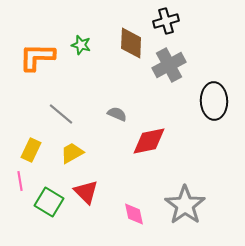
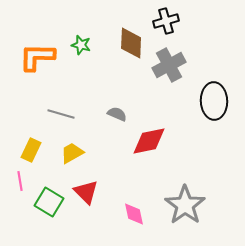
gray line: rotated 24 degrees counterclockwise
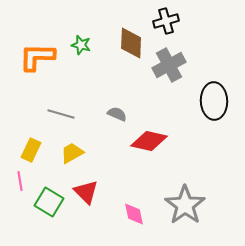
red diamond: rotated 24 degrees clockwise
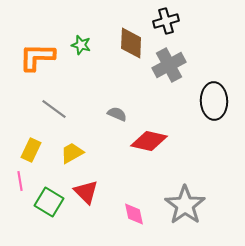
gray line: moved 7 px left, 5 px up; rotated 20 degrees clockwise
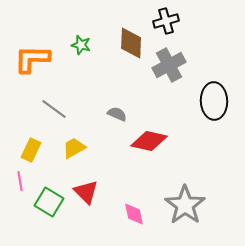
orange L-shape: moved 5 px left, 2 px down
yellow trapezoid: moved 2 px right, 5 px up
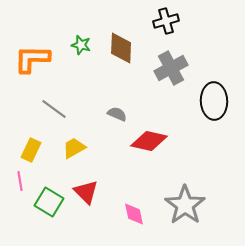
brown diamond: moved 10 px left, 5 px down
gray cross: moved 2 px right, 3 px down
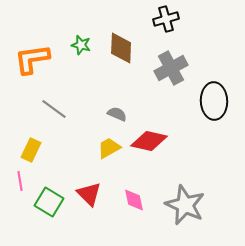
black cross: moved 2 px up
orange L-shape: rotated 9 degrees counterclockwise
yellow trapezoid: moved 35 px right
red triangle: moved 3 px right, 2 px down
gray star: rotated 12 degrees counterclockwise
pink diamond: moved 14 px up
